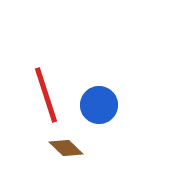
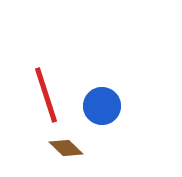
blue circle: moved 3 px right, 1 px down
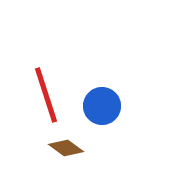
brown diamond: rotated 8 degrees counterclockwise
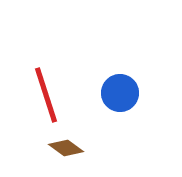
blue circle: moved 18 px right, 13 px up
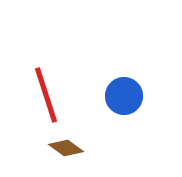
blue circle: moved 4 px right, 3 px down
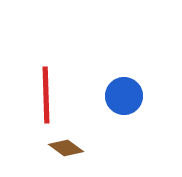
red line: rotated 16 degrees clockwise
